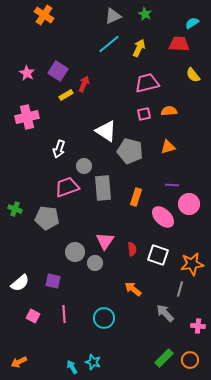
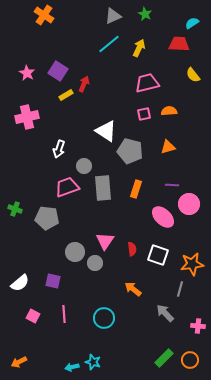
orange rectangle at (136, 197): moved 8 px up
cyan arrow at (72, 367): rotated 72 degrees counterclockwise
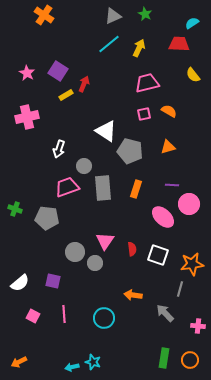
orange semicircle at (169, 111): rotated 35 degrees clockwise
orange arrow at (133, 289): moved 6 px down; rotated 30 degrees counterclockwise
green rectangle at (164, 358): rotated 36 degrees counterclockwise
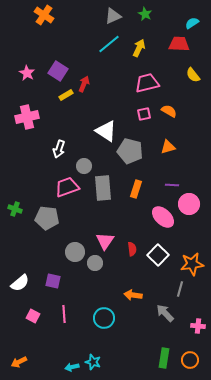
white square at (158, 255): rotated 25 degrees clockwise
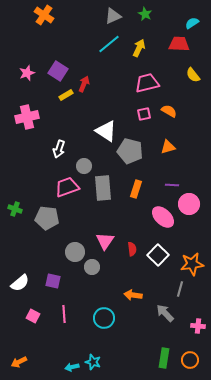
pink star at (27, 73): rotated 21 degrees clockwise
gray circle at (95, 263): moved 3 px left, 4 px down
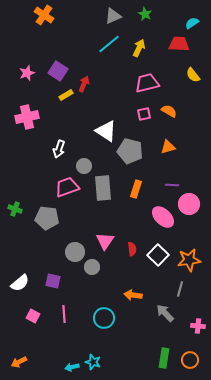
orange star at (192, 264): moved 3 px left, 4 px up
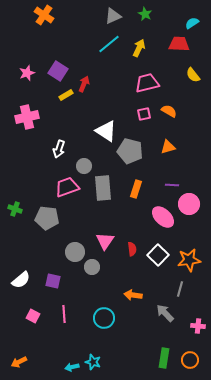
white semicircle at (20, 283): moved 1 px right, 3 px up
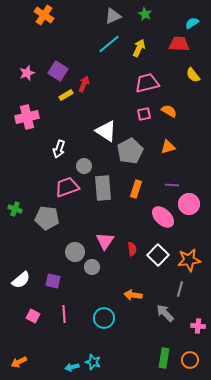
gray pentagon at (130, 151): rotated 30 degrees clockwise
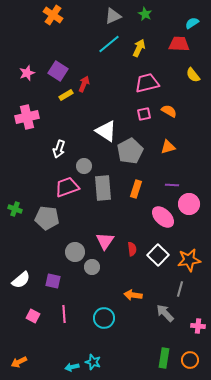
orange cross at (44, 15): moved 9 px right
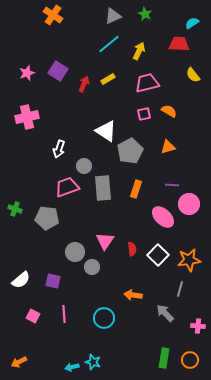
yellow arrow at (139, 48): moved 3 px down
yellow rectangle at (66, 95): moved 42 px right, 16 px up
